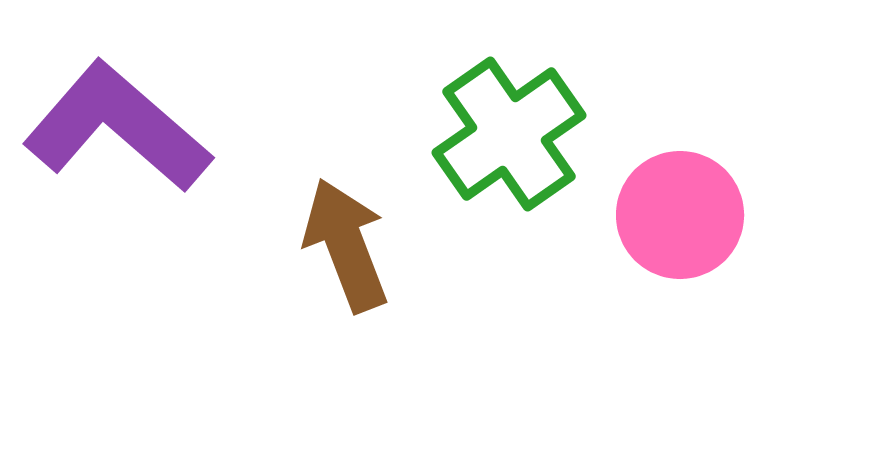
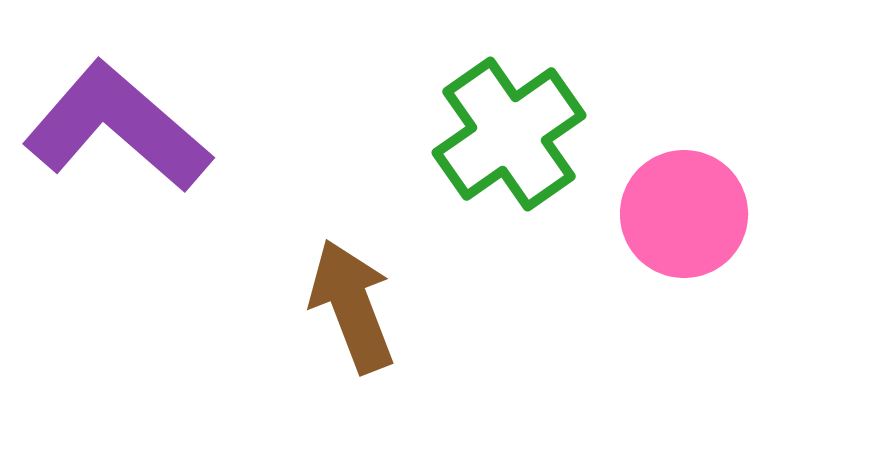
pink circle: moved 4 px right, 1 px up
brown arrow: moved 6 px right, 61 px down
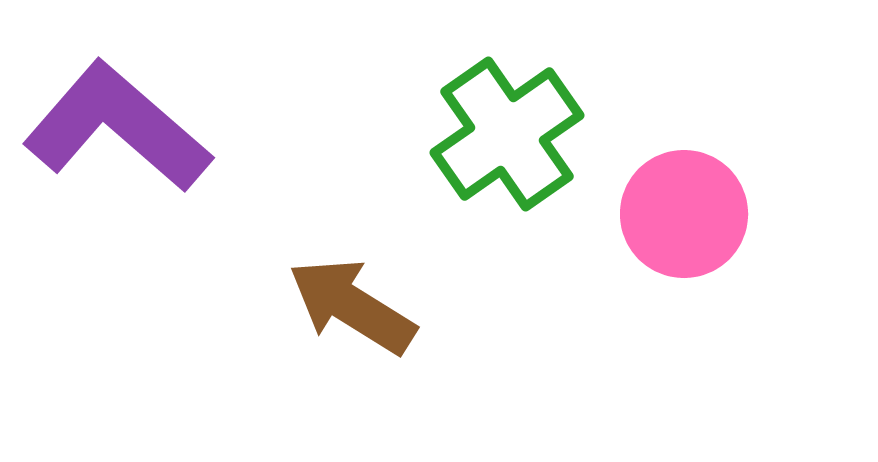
green cross: moved 2 px left
brown arrow: rotated 37 degrees counterclockwise
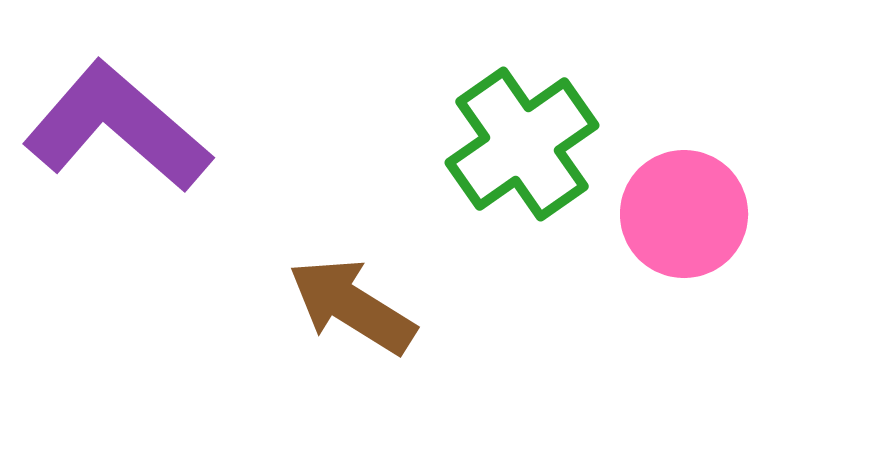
green cross: moved 15 px right, 10 px down
